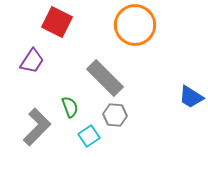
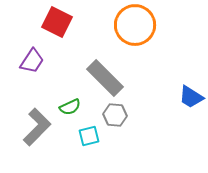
green semicircle: rotated 85 degrees clockwise
cyan square: rotated 20 degrees clockwise
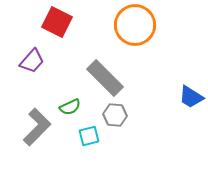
purple trapezoid: rotated 8 degrees clockwise
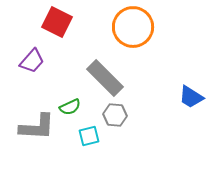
orange circle: moved 2 px left, 2 px down
gray L-shape: rotated 48 degrees clockwise
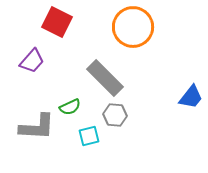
blue trapezoid: rotated 84 degrees counterclockwise
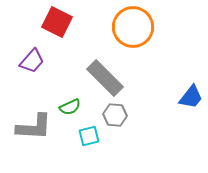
gray L-shape: moved 3 px left
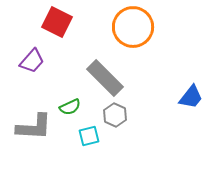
gray hexagon: rotated 20 degrees clockwise
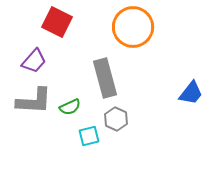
purple trapezoid: moved 2 px right
gray rectangle: rotated 30 degrees clockwise
blue trapezoid: moved 4 px up
gray hexagon: moved 1 px right, 4 px down
gray L-shape: moved 26 px up
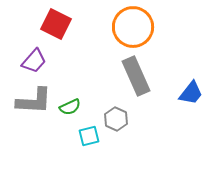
red square: moved 1 px left, 2 px down
gray rectangle: moved 31 px right, 2 px up; rotated 9 degrees counterclockwise
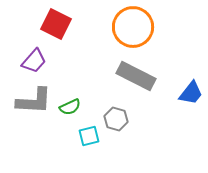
gray rectangle: rotated 39 degrees counterclockwise
gray hexagon: rotated 10 degrees counterclockwise
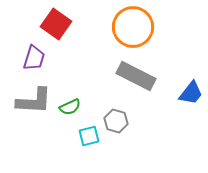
red square: rotated 8 degrees clockwise
purple trapezoid: moved 3 px up; rotated 24 degrees counterclockwise
gray hexagon: moved 2 px down
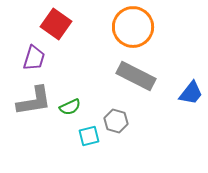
gray L-shape: rotated 12 degrees counterclockwise
